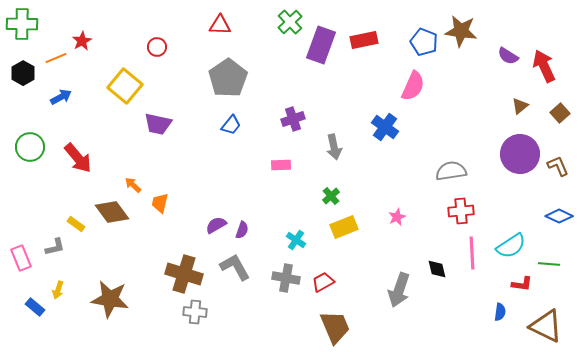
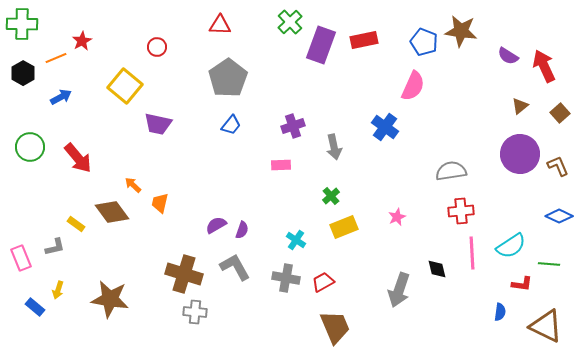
purple cross at (293, 119): moved 7 px down
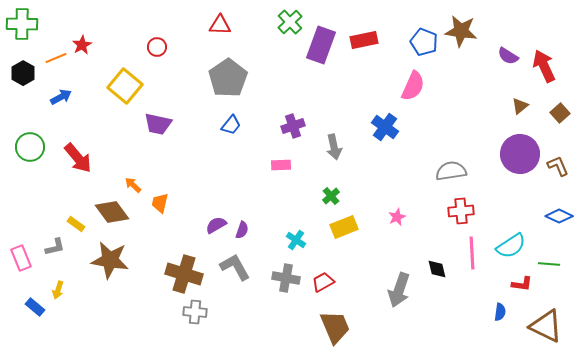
red star at (82, 41): moved 4 px down
brown star at (110, 299): moved 39 px up
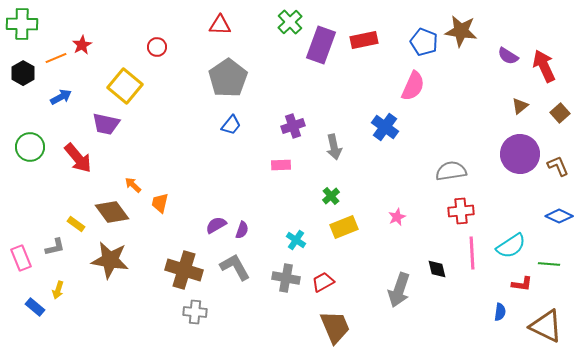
purple trapezoid at (158, 124): moved 52 px left
brown cross at (184, 274): moved 4 px up
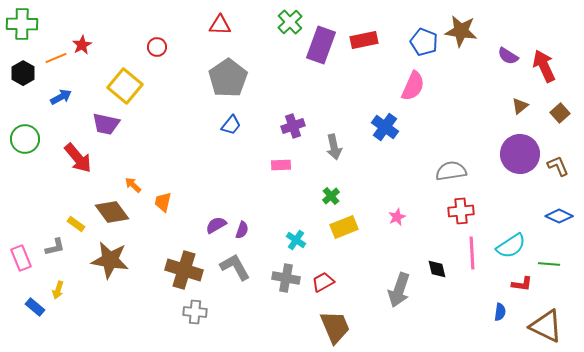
green circle at (30, 147): moved 5 px left, 8 px up
orange trapezoid at (160, 203): moved 3 px right, 1 px up
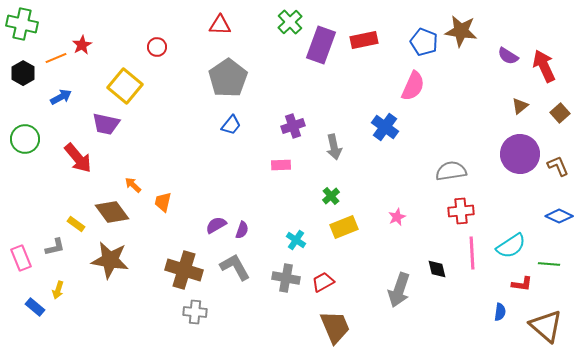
green cross at (22, 24): rotated 12 degrees clockwise
brown triangle at (546, 326): rotated 15 degrees clockwise
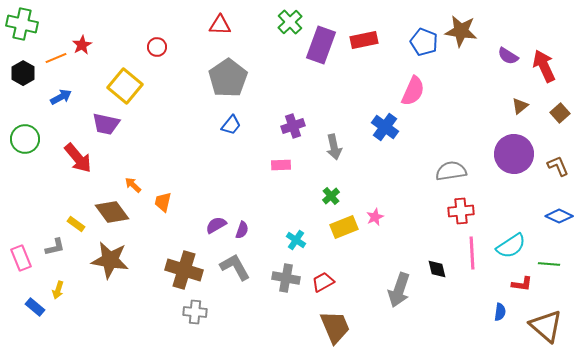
pink semicircle at (413, 86): moved 5 px down
purple circle at (520, 154): moved 6 px left
pink star at (397, 217): moved 22 px left
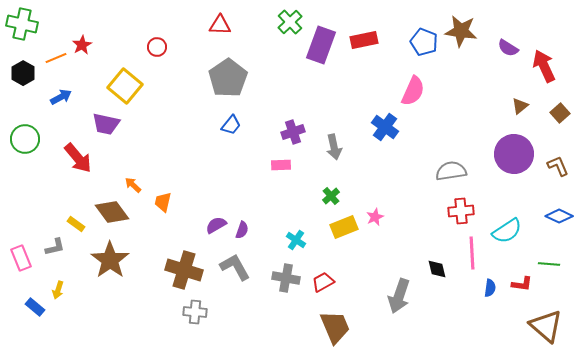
purple semicircle at (508, 56): moved 8 px up
purple cross at (293, 126): moved 6 px down
cyan semicircle at (511, 246): moved 4 px left, 15 px up
brown star at (110, 260): rotated 27 degrees clockwise
gray arrow at (399, 290): moved 6 px down
blue semicircle at (500, 312): moved 10 px left, 24 px up
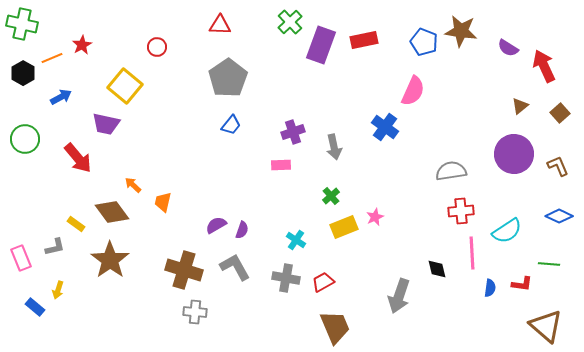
orange line at (56, 58): moved 4 px left
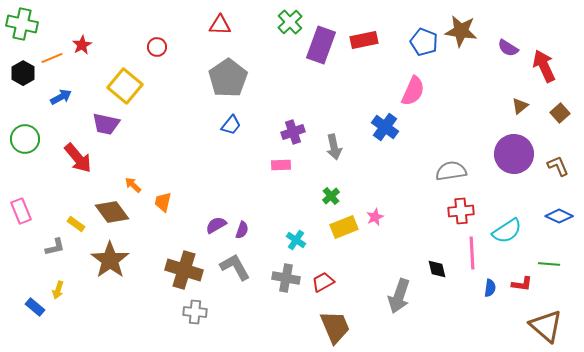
pink rectangle at (21, 258): moved 47 px up
